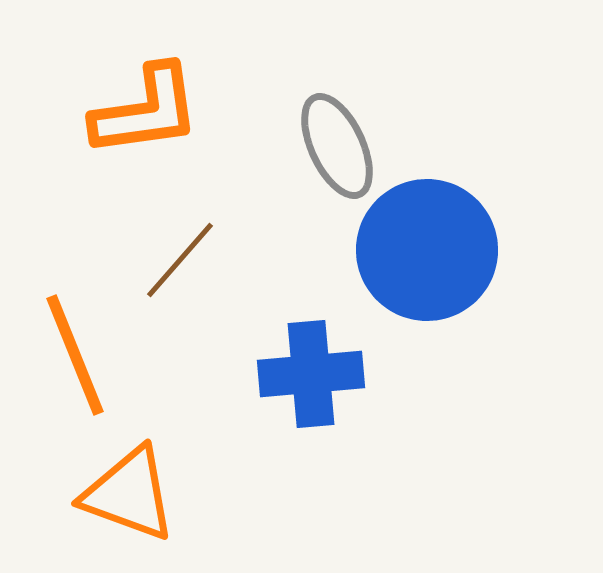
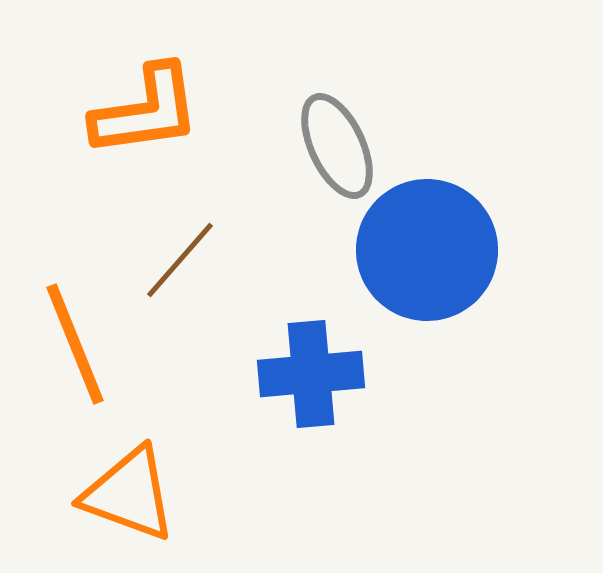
orange line: moved 11 px up
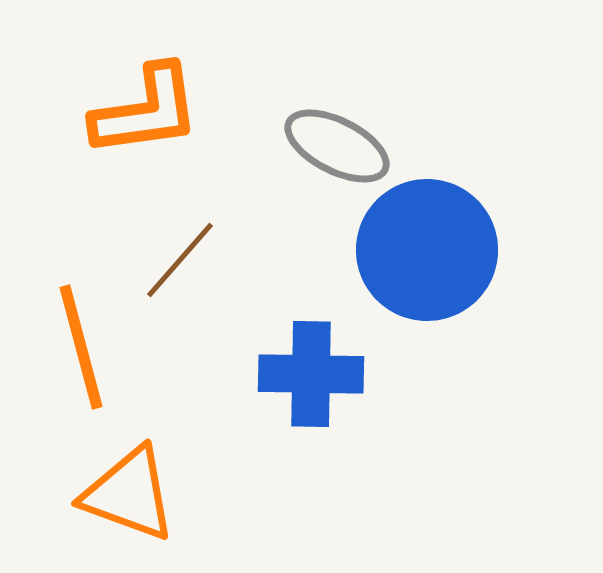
gray ellipse: rotated 38 degrees counterclockwise
orange line: moved 6 px right, 3 px down; rotated 7 degrees clockwise
blue cross: rotated 6 degrees clockwise
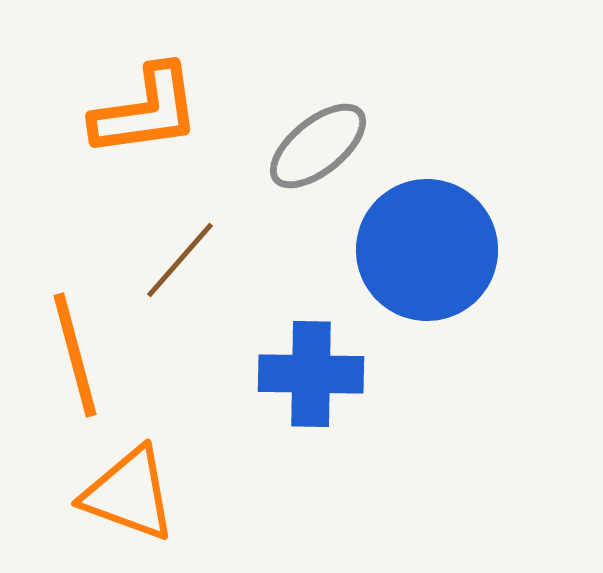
gray ellipse: moved 19 px left; rotated 66 degrees counterclockwise
orange line: moved 6 px left, 8 px down
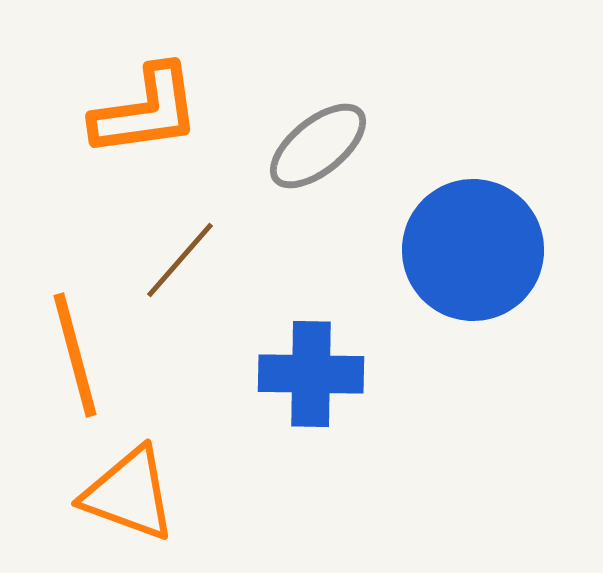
blue circle: moved 46 px right
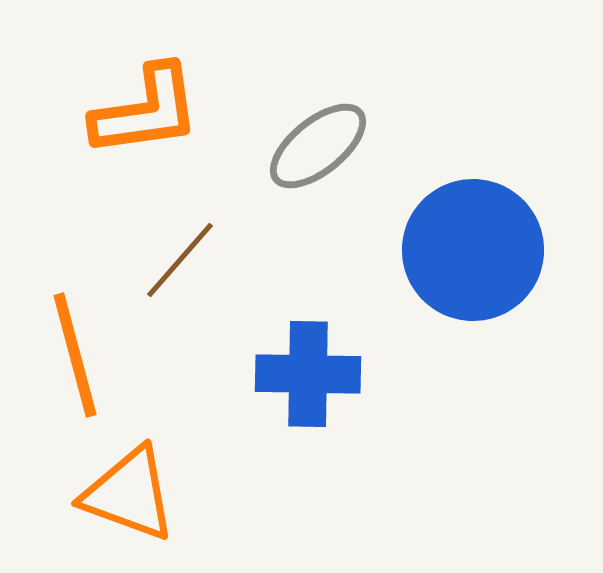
blue cross: moved 3 px left
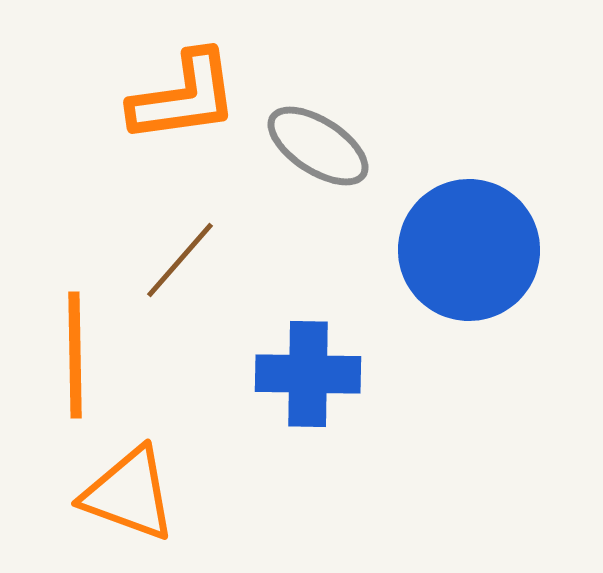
orange L-shape: moved 38 px right, 14 px up
gray ellipse: rotated 72 degrees clockwise
blue circle: moved 4 px left
orange line: rotated 14 degrees clockwise
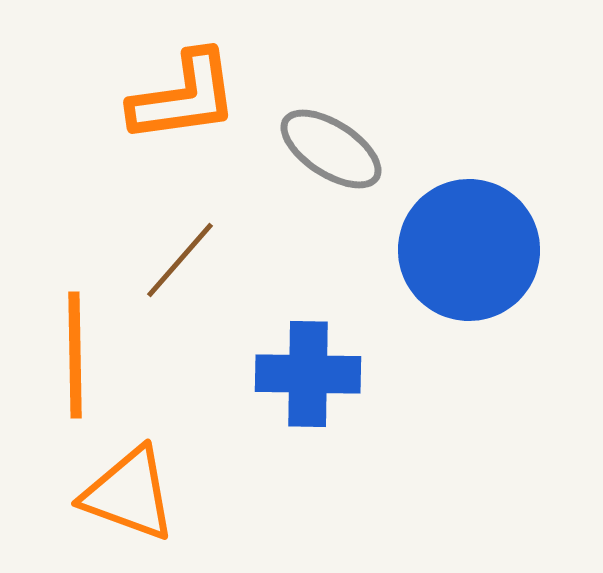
gray ellipse: moved 13 px right, 3 px down
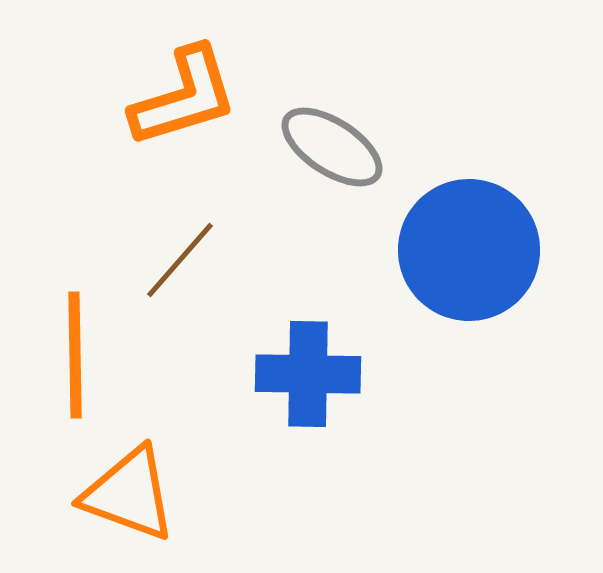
orange L-shape: rotated 9 degrees counterclockwise
gray ellipse: moved 1 px right, 2 px up
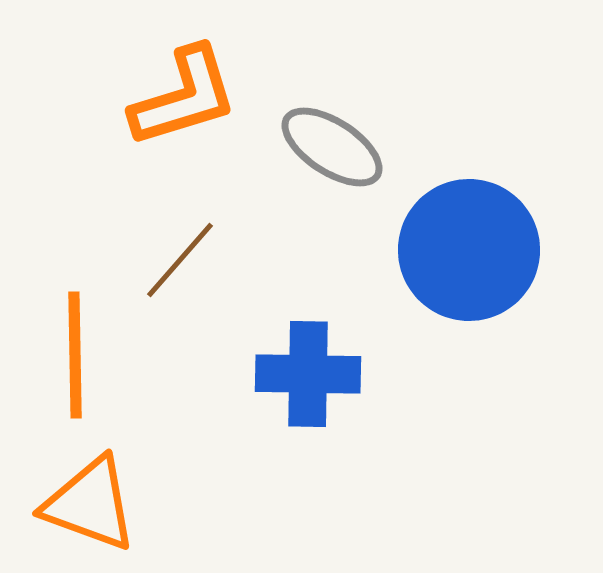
orange triangle: moved 39 px left, 10 px down
